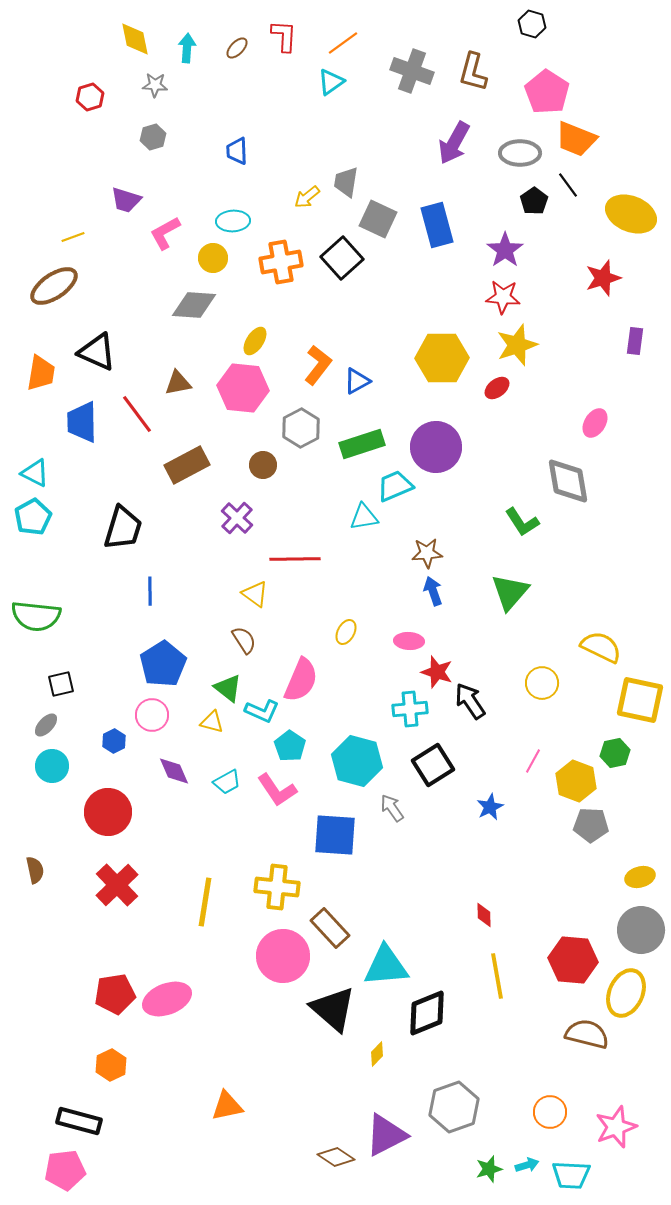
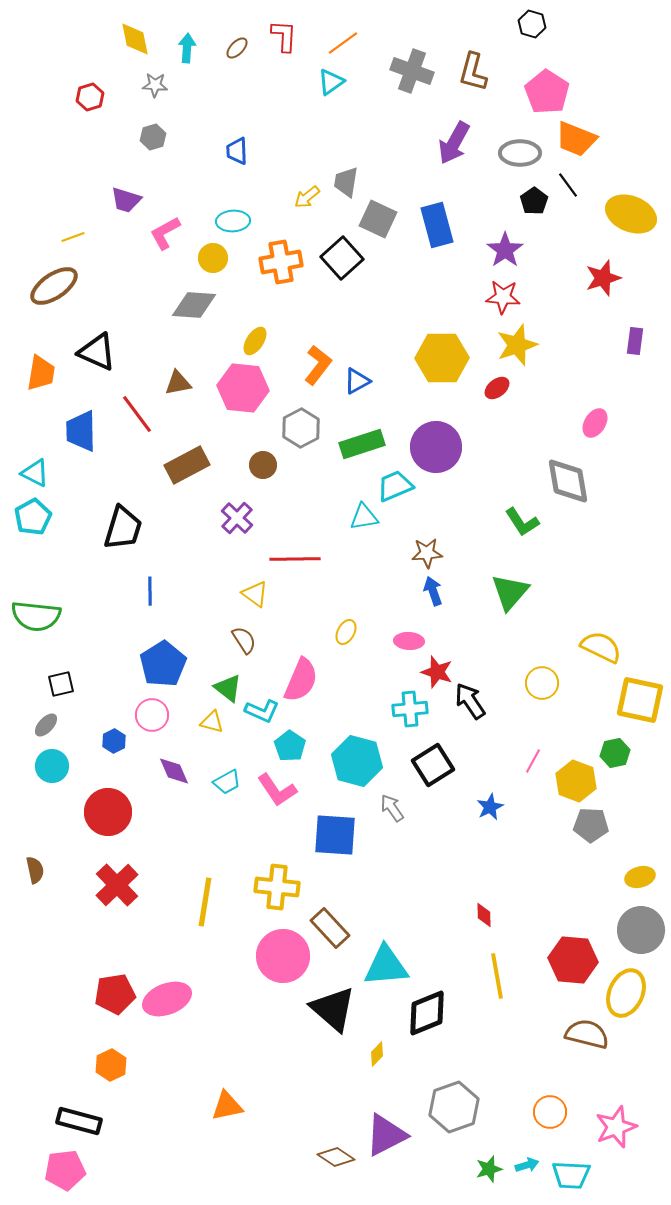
blue trapezoid at (82, 422): moved 1 px left, 9 px down
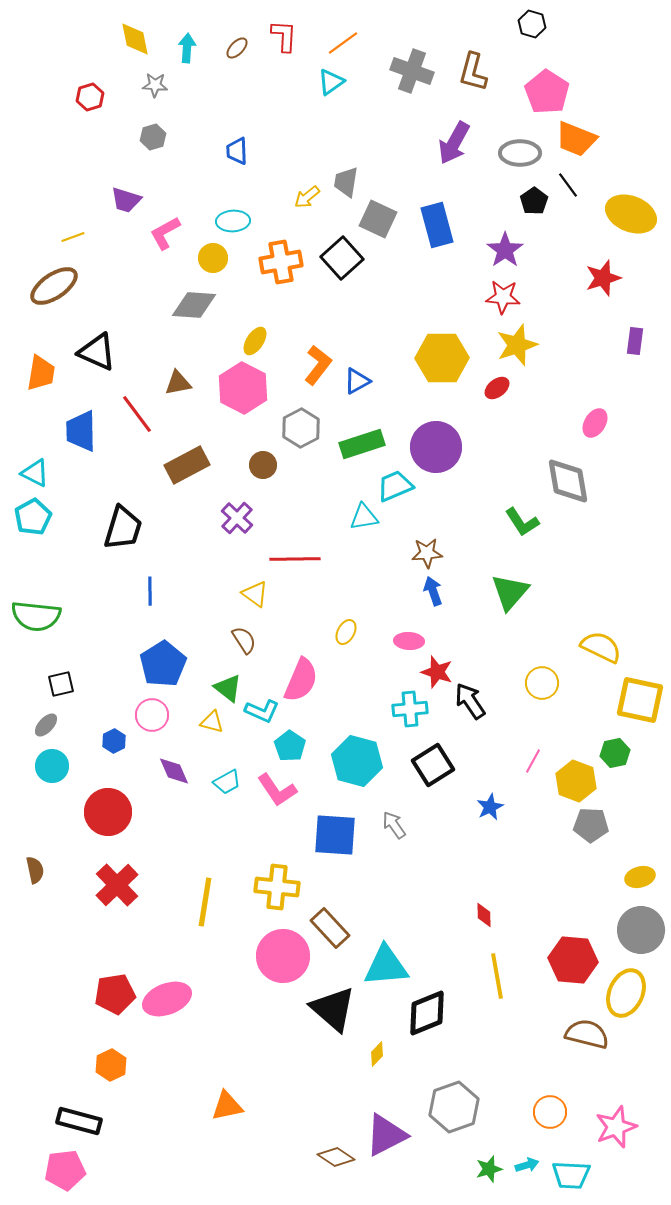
pink hexagon at (243, 388): rotated 21 degrees clockwise
gray arrow at (392, 808): moved 2 px right, 17 px down
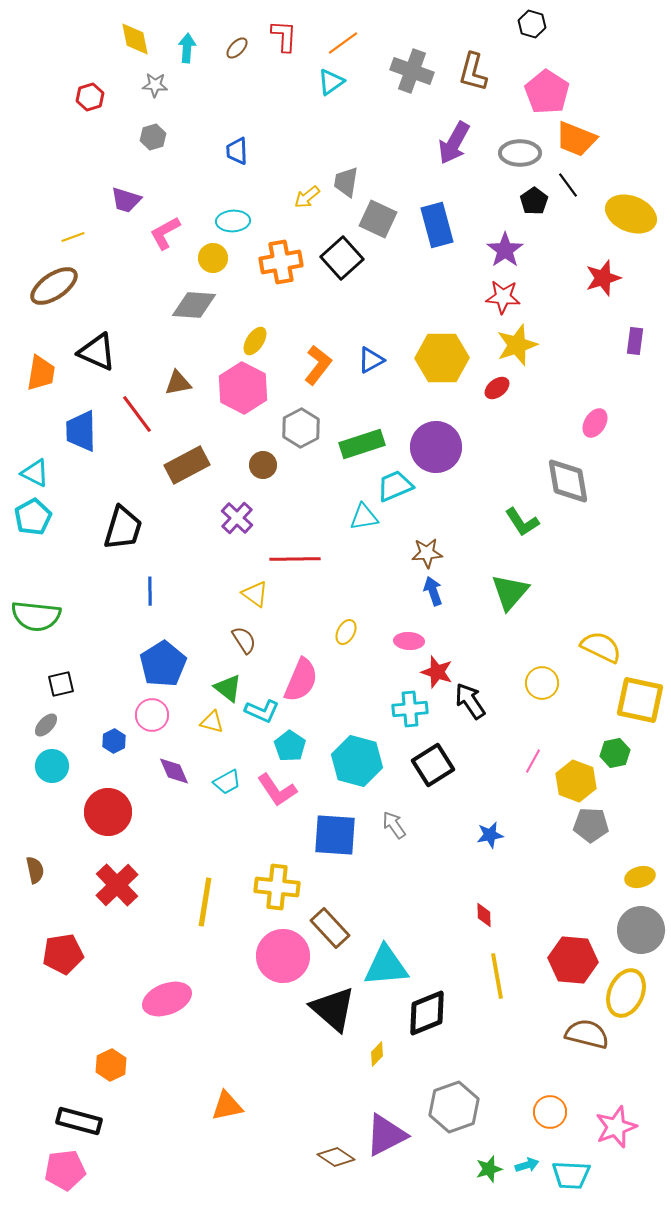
blue triangle at (357, 381): moved 14 px right, 21 px up
blue star at (490, 807): moved 28 px down; rotated 16 degrees clockwise
red pentagon at (115, 994): moved 52 px left, 40 px up
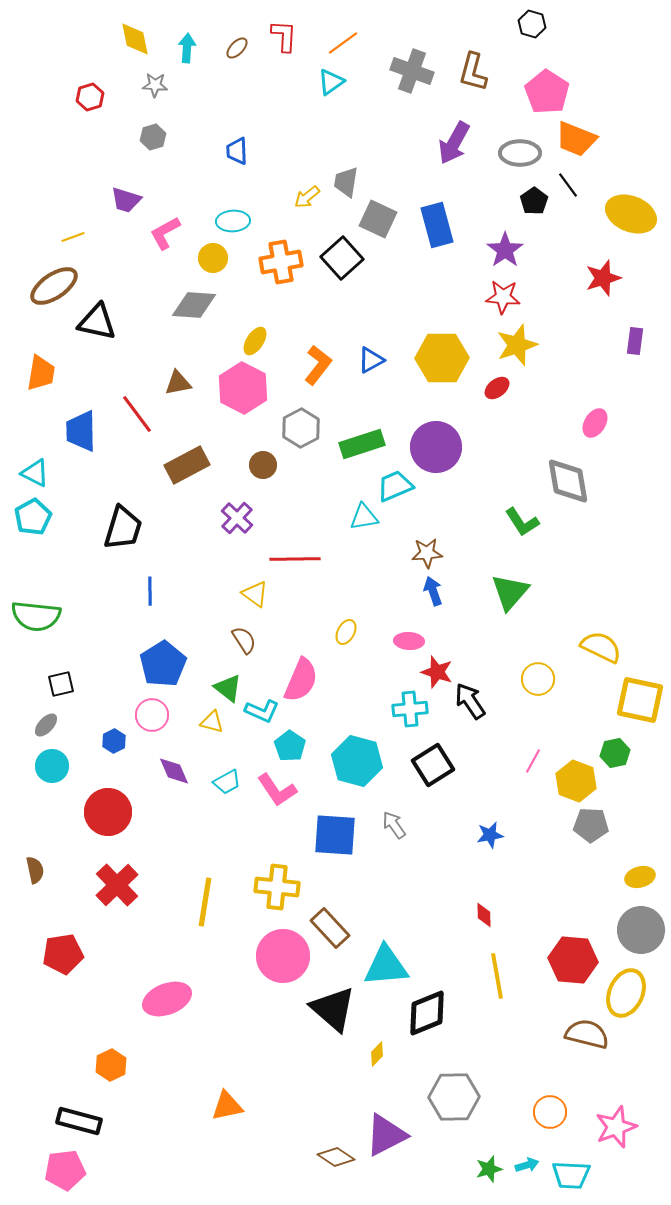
black triangle at (97, 352): moved 30 px up; rotated 12 degrees counterclockwise
yellow circle at (542, 683): moved 4 px left, 4 px up
gray hexagon at (454, 1107): moved 10 px up; rotated 18 degrees clockwise
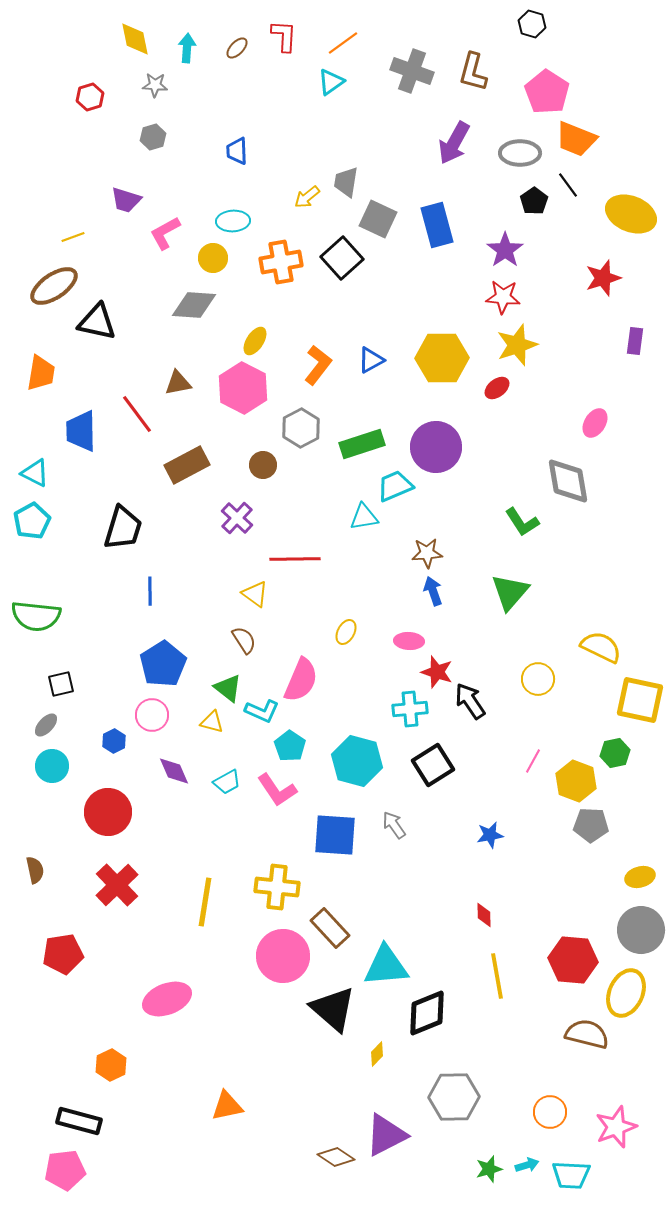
cyan pentagon at (33, 517): moved 1 px left, 4 px down
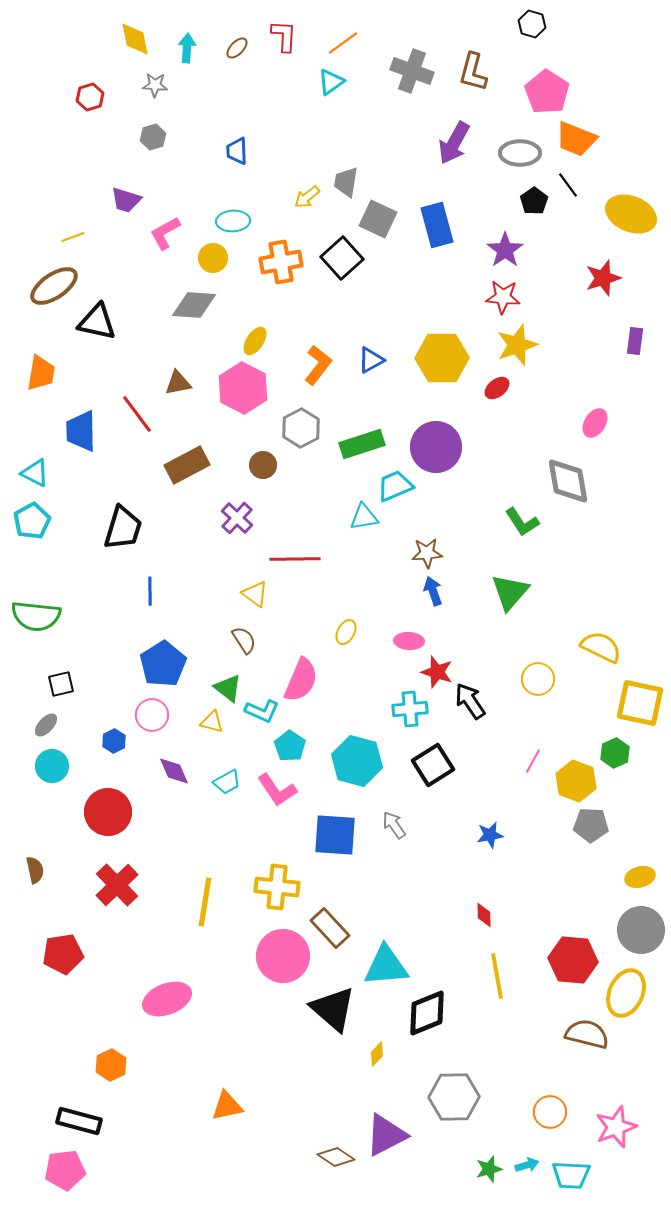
yellow square at (640, 700): moved 3 px down
green hexagon at (615, 753): rotated 12 degrees counterclockwise
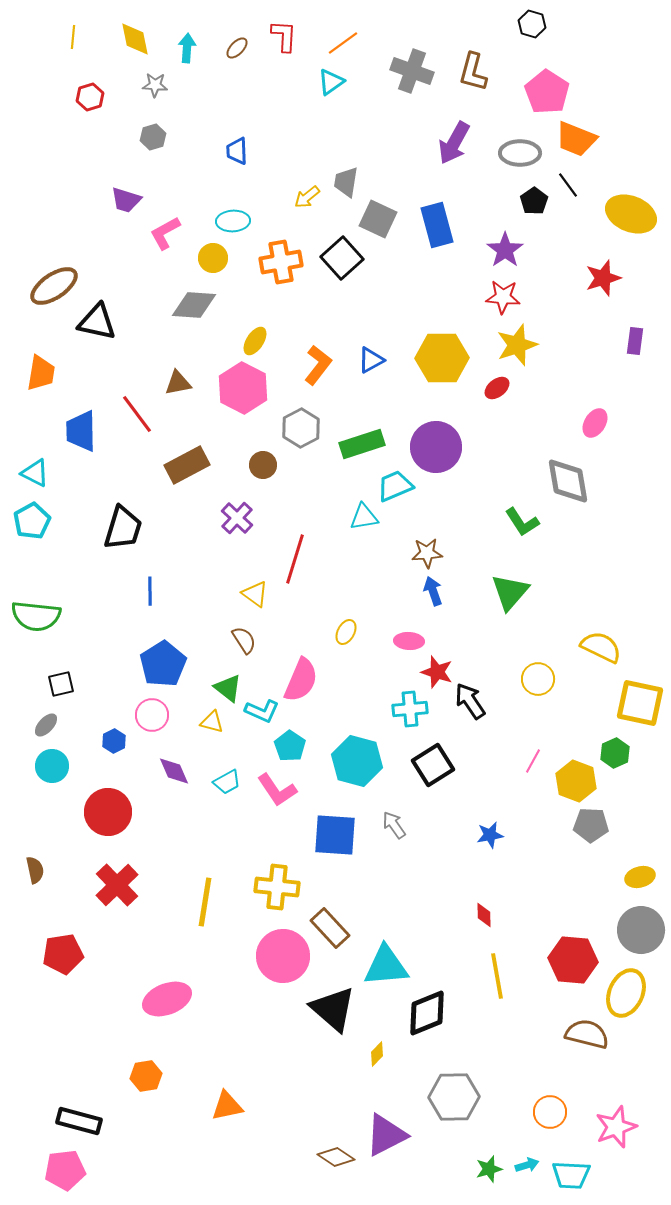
yellow line at (73, 237): moved 200 px up; rotated 65 degrees counterclockwise
red line at (295, 559): rotated 72 degrees counterclockwise
orange hexagon at (111, 1065): moved 35 px right, 11 px down; rotated 16 degrees clockwise
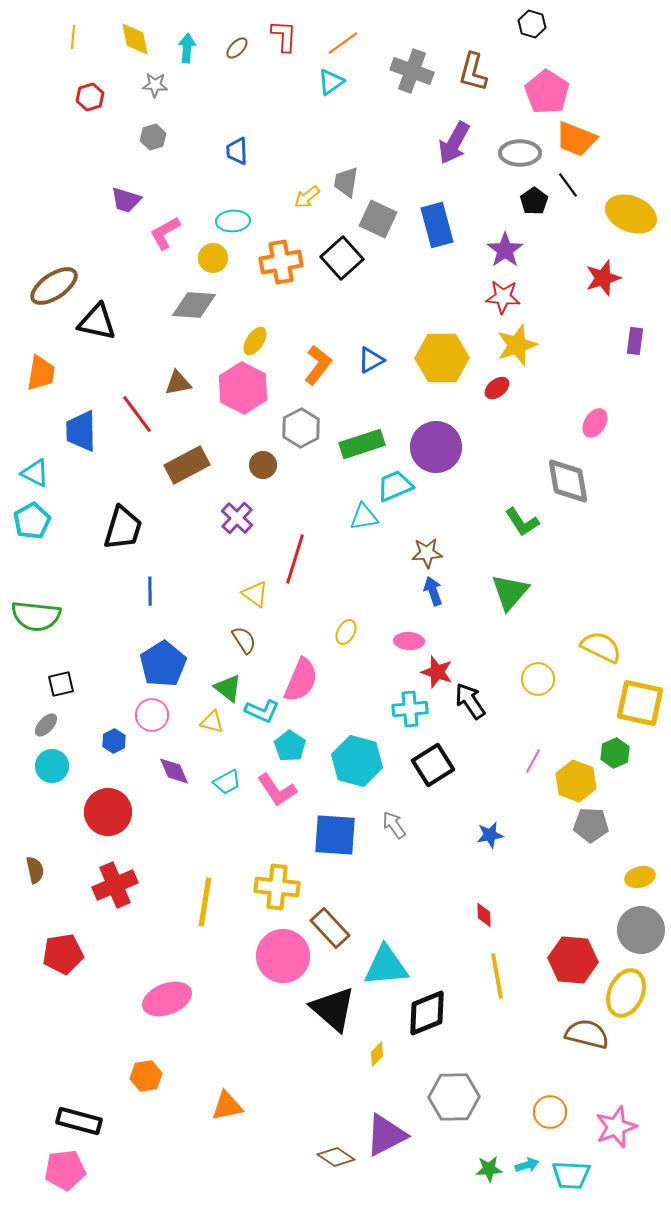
red cross at (117, 885): moved 2 px left; rotated 21 degrees clockwise
green star at (489, 1169): rotated 12 degrees clockwise
